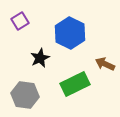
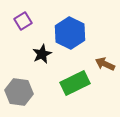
purple square: moved 3 px right
black star: moved 2 px right, 4 px up
green rectangle: moved 1 px up
gray hexagon: moved 6 px left, 3 px up
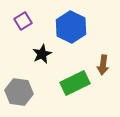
blue hexagon: moved 1 px right, 6 px up
brown arrow: moved 2 px left, 1 px down; rotated 108 degrees counterclockwise
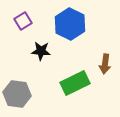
blue hexagon: moved 1 px left, 3 px up
black star: moved 1 px left, 3 px up; rotated 30 degrees clockwise
brown arrow: moved 2 px right, 1 px up
gray hexagon: moved 2 px left, 2 px down
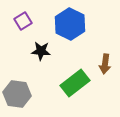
green rectangle: rotated 12 degrees counterclockwise
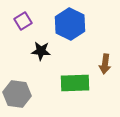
green rectangle: rotated 36 degrees clockwise
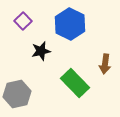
purple square: rotated 12 degrees counterclockwise
black star: rotated 18 degrees counterclockwise
green rectangle: rotated 48 degrees clockwise
gray hexagon: rotated 20 degrees counterclockwise
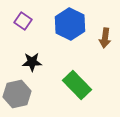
purple square: rotated 12 degrees counterclockwise
black star: moved 9 px left, 11 px down; rotated 12 degrees clockwise
brown arrow: moved 26 px up
green rectangle: moved 2 px right, 2 px down
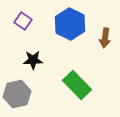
black star: moved 1 px right, 2 px up
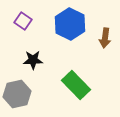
green rectangle: moved 1 px left
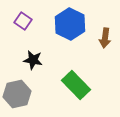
black star: rotated 12 degrees clockwise
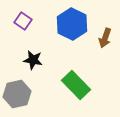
blue hexagon: moved 2 px right
brown arrow: rotated 12 degrees clockwise
